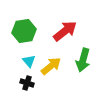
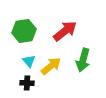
black cross: rotated 16 degrees counterclockwise
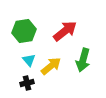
cyan triangle: moved 1 px up
black cross: rotated 16 degrees counterclockwise
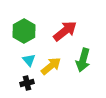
green hexagon: rotated 20 degrees counterclockwise
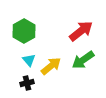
red arrow: moved 16 px right
green arrow: rotated 40 degrees clockwise
